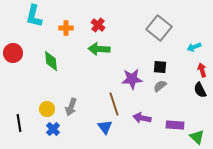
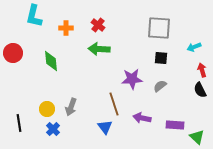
gray square: rotated 35 degrees counterclockwise
black square: moved 1 px right, 9 px up
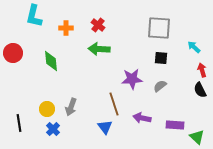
cyan arrow: rotated 64 degrees clockwise
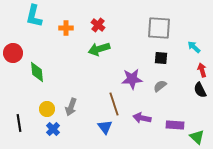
green arrow: rotated 20 degrees counterclockwise
green diamond: moved 14 px left, 11 px down
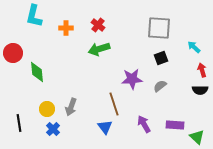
black square: rotated 24 degrees counterclockwise
black semicircle: rotated 63 degrees counterclockwise
purple arrow: moved 2 px right, 6 px down; rotated 48 degrees clockwise
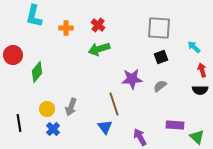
red circle: moved 2 px down
black square: moved 1 px up
green diamond: rotated 45 degrees clockwise
purple arrow: moved 4 px left, 13 px down
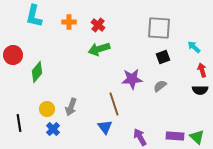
orange cross: moved 3 px right, 6 px up
black square: moved 2 px right
purple rectangle: moved 11 px down
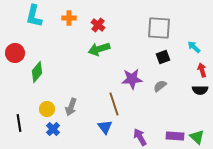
orange cross: moved 4 px up
red circle: moved 2 px right, 2 px up
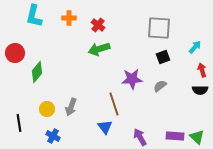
cyan arrow: moved 1 px right; rotated 88 degrees clockwise
blue cross: moved 7 px down; rotated 16 degrees counterclockwise
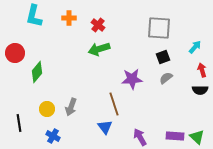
gray semicircle: moved 6 px right, 8 px up
